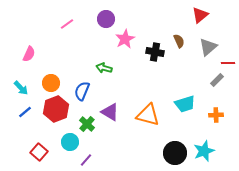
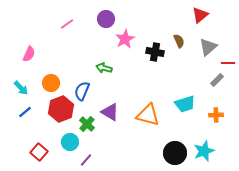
red hexagon: moved 5 px right
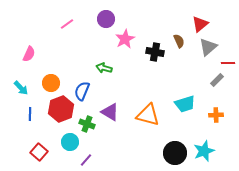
red triangle: moved 9 px down
blue line: moved 5 px right, 2 px down; rotated 48 degrees counterclockwise
green cross: rotated 21 degrees counterclockwise
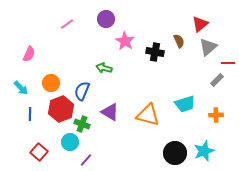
pink star: moved 2 px down; rotated 12 degrees counterclockwise
green cross: moved 5 px left
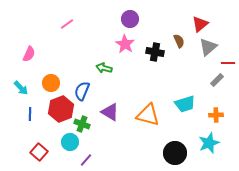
purple circle: moved 24 px right
pink star: moved 3 px down
cyan star: moved 5 px right, 8 px up
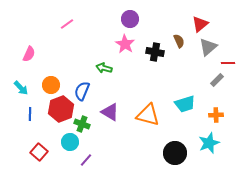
orange circle: moved 2 px down
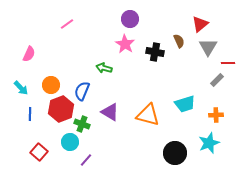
gray triangle: rotated 18 degrees counterclockwise
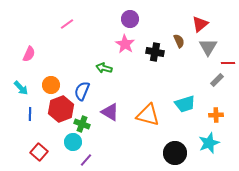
cyan circle: moved 3 px right
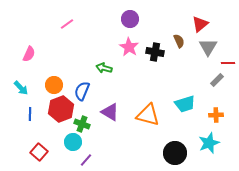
pink star: moved 4 px right, 3 px down
orange circle: moved 3 px right
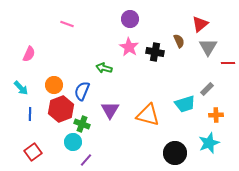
pink line: rotated 56 degrees clockwise
gray rectangle: moved 10 px left, 9 px down
purple triangle: moved 2 px up; rotated 30 degrees clockwise
red square: moved 6 px left; rotated 12 degrees clockwise
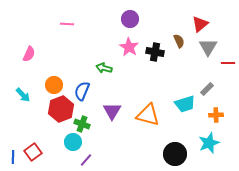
pink line: rotated 16 degrees counterclockwise
cyan arrow: moved 2 px right, 7 px down
purple triangle: moved 2 px right, 1 px down
blue line: moved 17 px left, 43 px down
black circle: moved 1 px down
